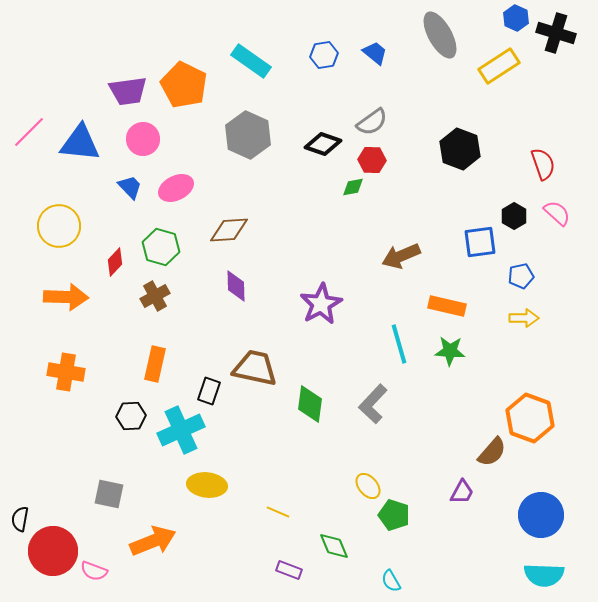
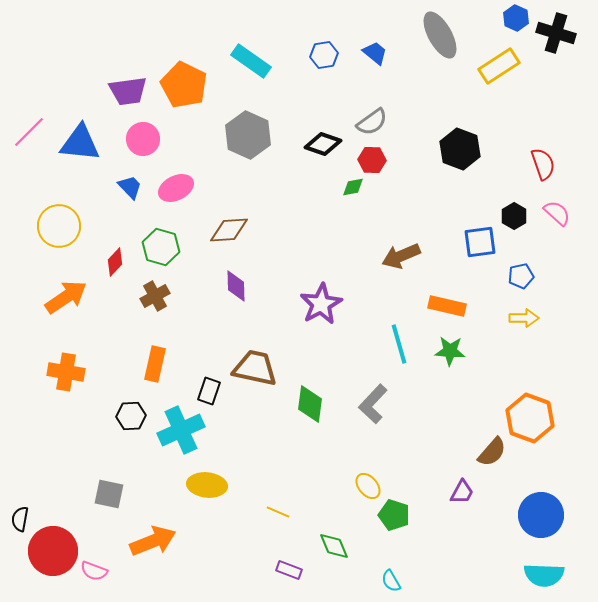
orange arrow at (66, 297): rotated 36 degrees counterclockwise
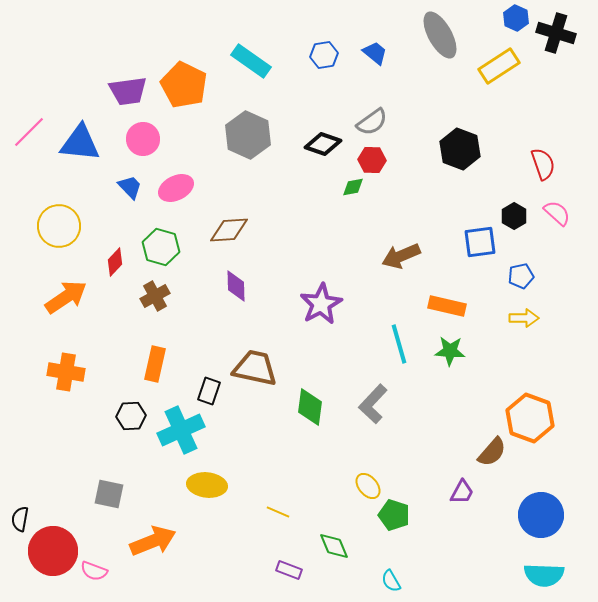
green diamond at (310, 404): moved 3 px down
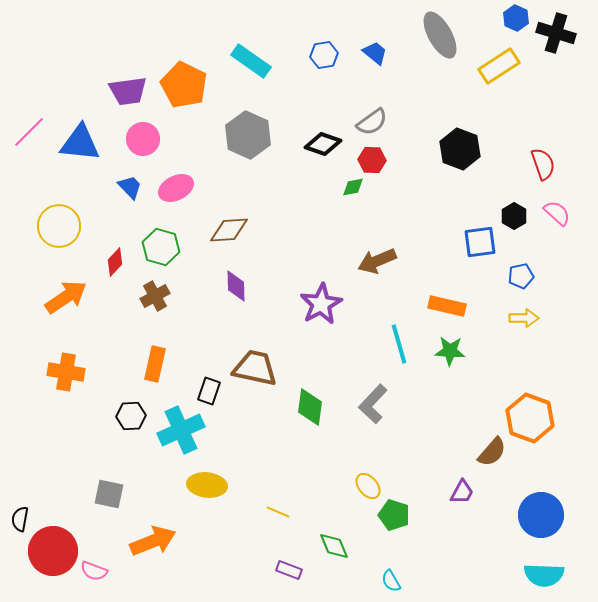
brown arrow at (401, 256): moved 24 px left, 5 px down
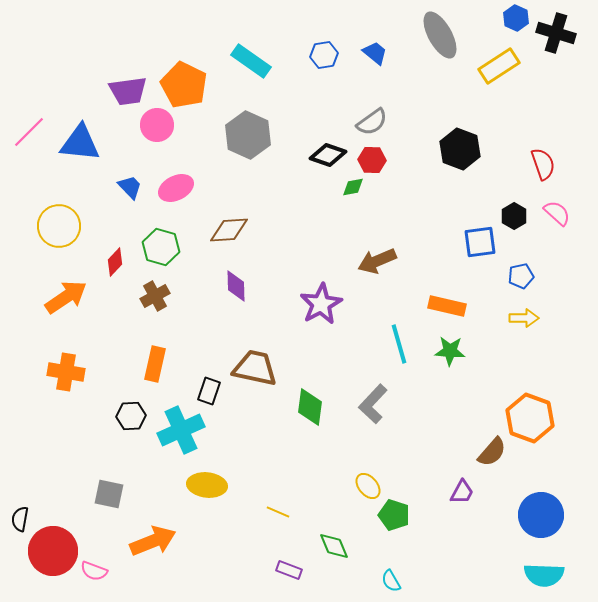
pink circle at (143, 139): moved 14 px right, 14 px up
black diamond at (323, 144): moved 5 px right, 11 px down
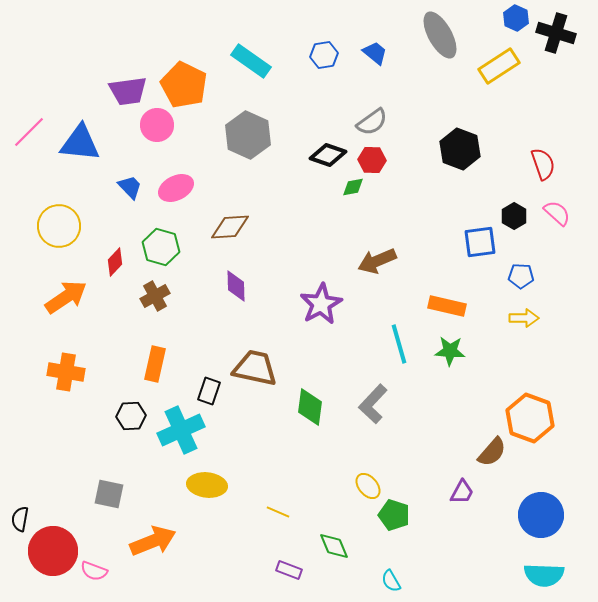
brown diamond at (229, 230): moved 1 px right, 3 px up
blue pentagon at (521, 276): rotated 15 degrees clockwise
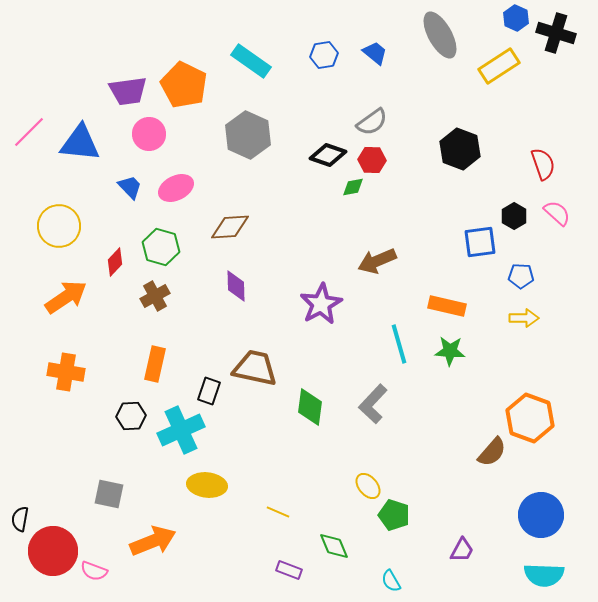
pink circle at (157, 125): moved 8 px left, 9 px down
purple trapezoid at (462, 492): moved 58 px down
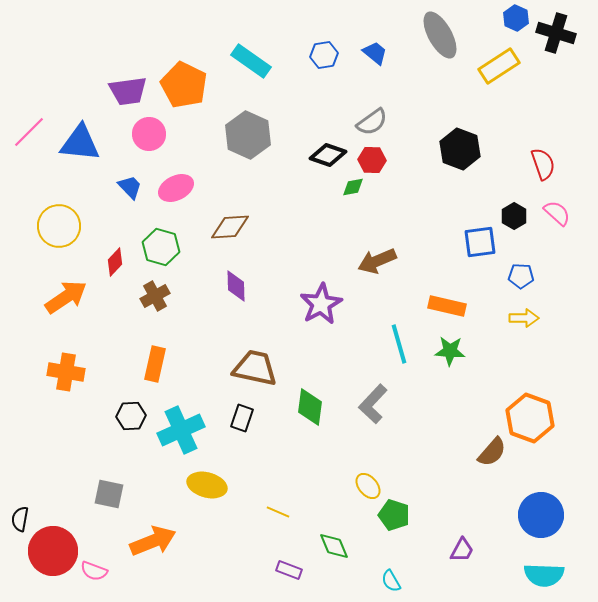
black rectangle at (209, 391): moved 33 px right, 27 px down
yellow ellipse at (207, 485): rotated 9 degrees clockwise
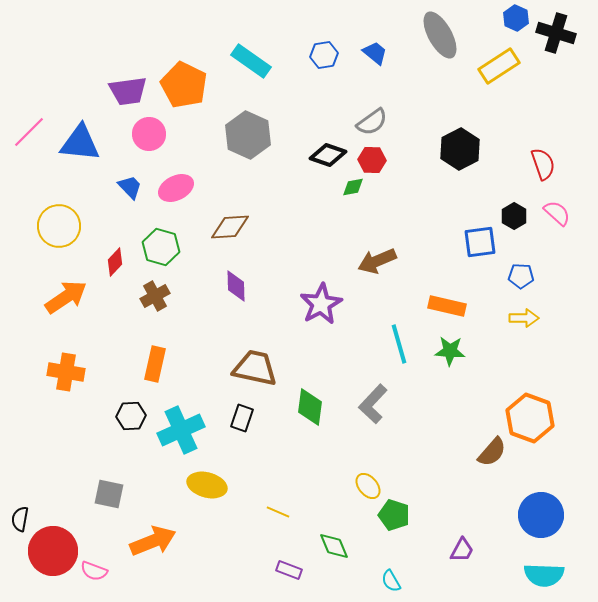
black hexagon at (460, 149): rotated 12 degrees clockwise
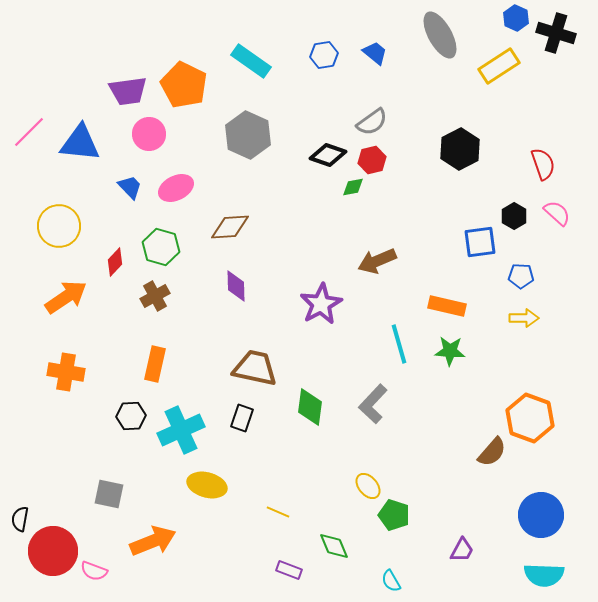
red hexagon at (372, 160): rotated 16 degrees counterclockwise
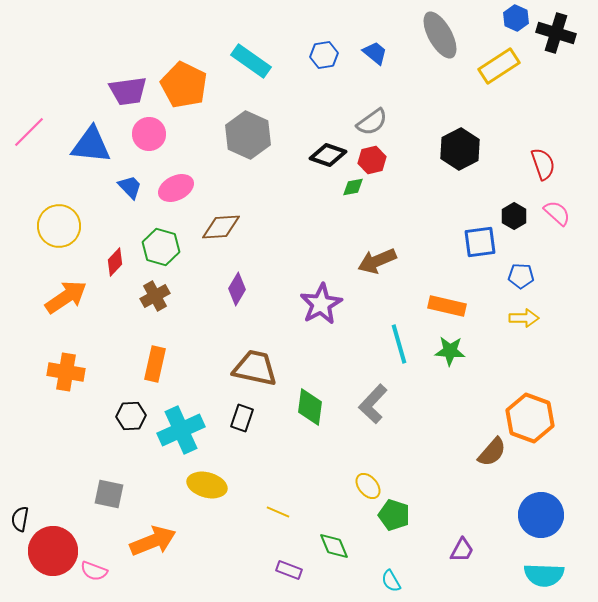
blue triangle at (80, 143): moved 11 px right, 2 px down
brown diamond at (230, 227): moved 9 px left
purple diamond at (236, 286): moved 1 px right, 3 px down; rotated 32 degrees clockwise
